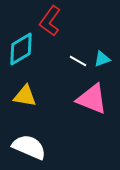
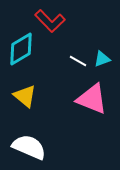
red L-shape: rotated 80 degrees counterclockwise
yellow triangle: rotated 30 degrees clockwise
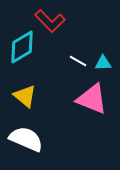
cyan diamond: moved 1 px right, 2 px up
cyan triangle: moved 1 px right, 4 px down; rotated 18 degrees clockwise
white semicircle: moved 3 px left, 8 px up
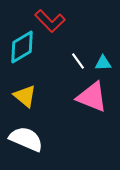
white line: rotated 24 degrees clockwise
pink triangle: moved 2 px up
